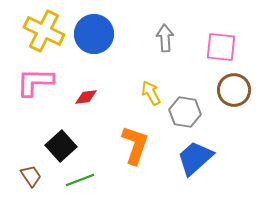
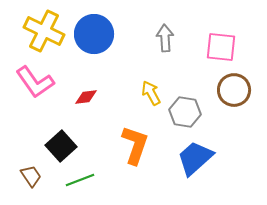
pink L-shape: rotated 126 degrees counterclockwise
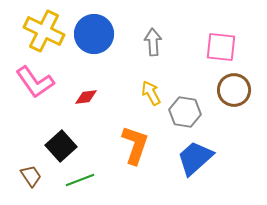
gray arrow: moved 12 px left, 4 px down
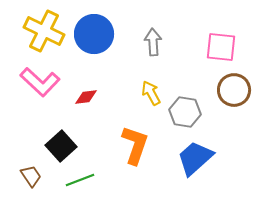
pink L-shape: moved 5 px right; rotated 12 degrees counterclockwise
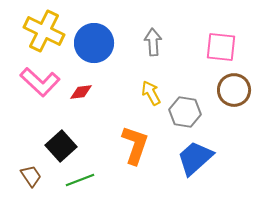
blue circle: moved 9 px down
red diamond: moved 5 px left, 5 px up
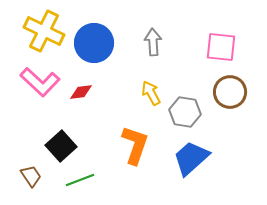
brown circle: moved 4 px left, 2 px down
blue trapezoid: moved 4 px left
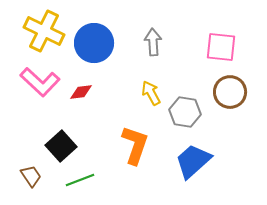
blue trapezoid: moved 2 px right, 3 px down
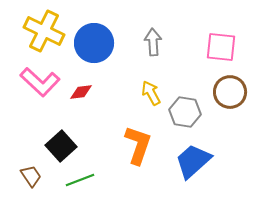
orange L-shape: moved 3 px right
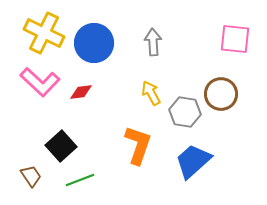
yellow cross: moved 2 px down
pink square: moved 14 px right, 8 px up
brown circle: moved 9 px left, 2 px down
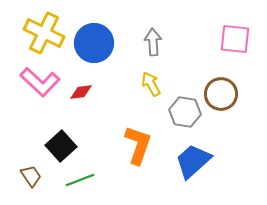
yellow arrow: moved 9 px up
